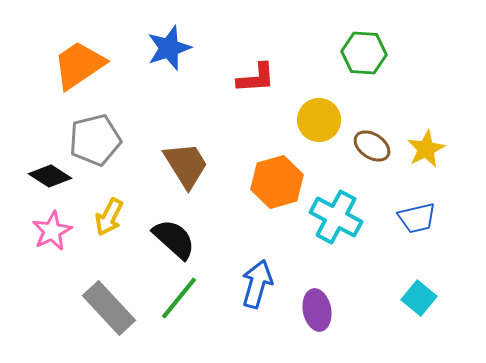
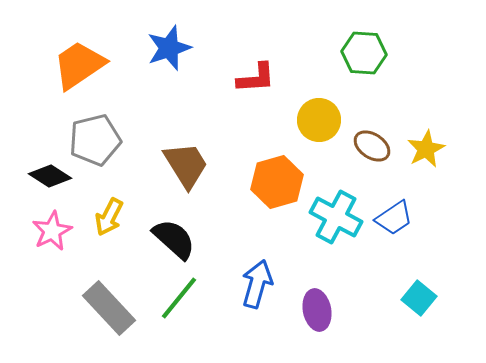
blue trapezoid: moved 23 px left; rotated 21 degrees counterclockwise
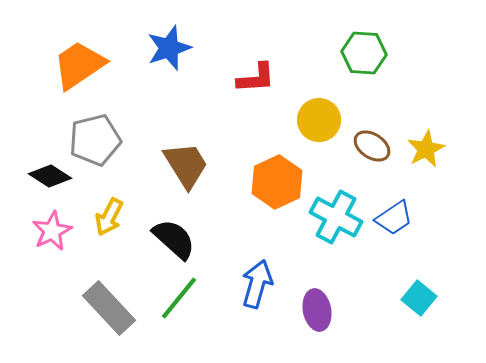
orange hexagon: rotated 9 degrees counterclockwise
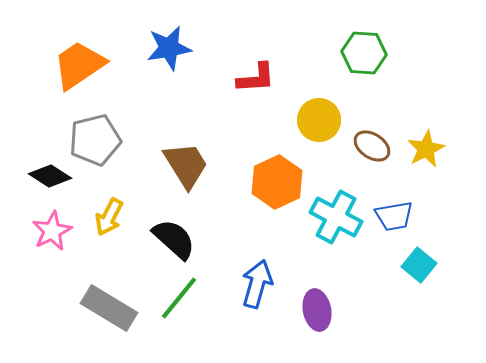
blue star: rotated 9 degrees clockwise
blue trapezoid: moved 2 px up; rotated 24 degrees clockwise
cyan square: moved 33 px up
gray rectangle: rotated 16 degrees counterclockwise
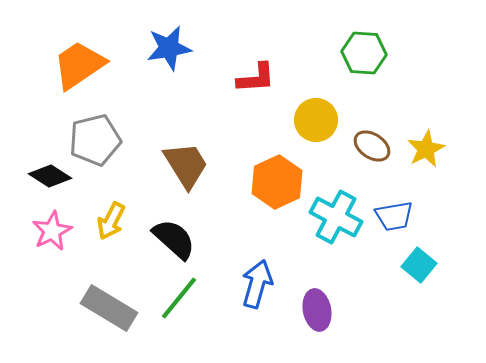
yellow circle: moved 3 px left
yellow arrow: moved 2 px right, 4 px down
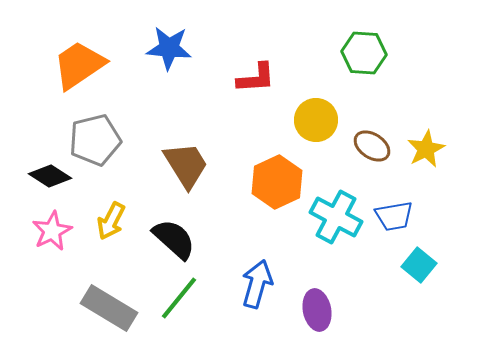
blue star: rotated 15 degrees clockwise
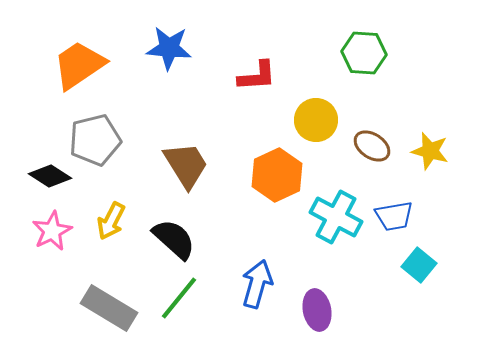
red L-shape: moved 1 px right, 2 px up
yellow star: moved 4 px right, 2 px down; rotated 30 degrees counterclockwise
orange hexagon: moved 7 px up
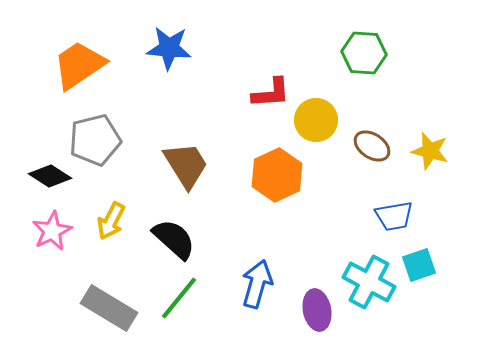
red L-shape: moved 14 px right, 17 px down
cyan cross: moved 33 px right, 65 px down
cyan square: rotated 32 degrees clockwise
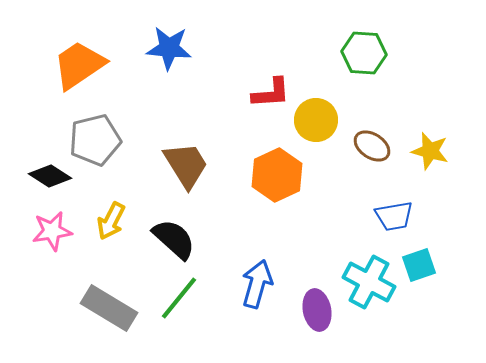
pink star: rotated 18 degrees clockwise
